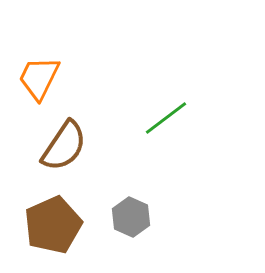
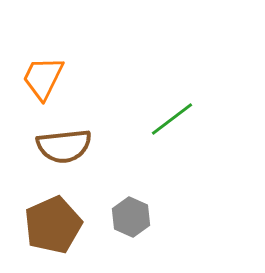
orange trapezoid: moved 4 px right
green line: moved 6 px right, 1 px down
brown semicircle: rotated 50 degrees clockwise
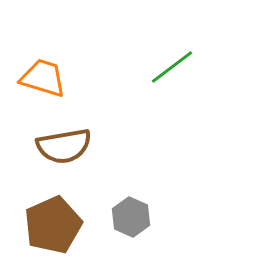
orange trapezoid: rotated 81 degrees clockwise
green line: moved 52 px up
brown semicircle: rotated 4 degrees counterclockwise
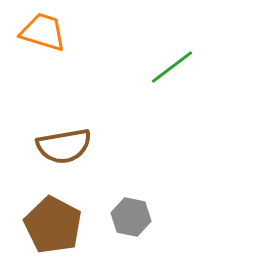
orange trapezoid: moved 46 px up
gray hexagon: rotated 12 degrees counterclockwise
brown pentagon: rotated 20 degrees counterclockwise
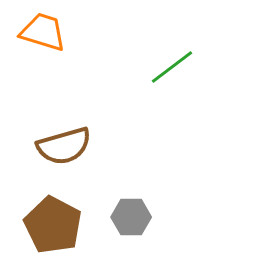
brown semicircle: rotated 6 degrees counterclockwise
gray hexagon: rotated 12 degrees counterclockwise
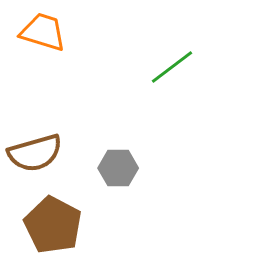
brown semicircle: moved 29 px left, 7 px down
gray hexagon: moved 13 px left, 49 px up
